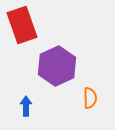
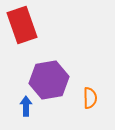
purple hexagon: moved 8 px left, 14 px down; rotated 15 degrees clockwise
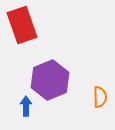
purple hexagon: moved 1 px right; rotated 12 degrees counterclockwise
orange semicircle: moved 10 px right, 1 px up
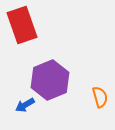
orange semicircle: rotated 15 degrees counterclockwise
blue arrow: moved 1 px left, 1 px up; rotated 120 degrees counterclockwise
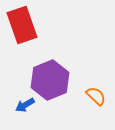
orange semicircle: moved 4 px left, 1 px up; rotated 30 degrees counterclockwise
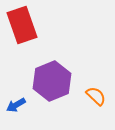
purple hexagon: moved 2 px right, 1 px down
blue arrow: moved 9 px left
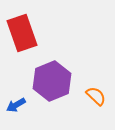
red rectangle: moved 8 px down
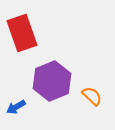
orange semicircle: moved 4 px left
blue arrow: moved 2 px down
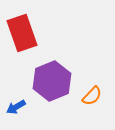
orange semicircle: rotated 90 degrees clockwise
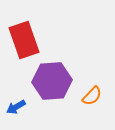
red rectangle: moved 2 px right, 7 px down
purple hexagon: rotated 18 degrees clockwise
